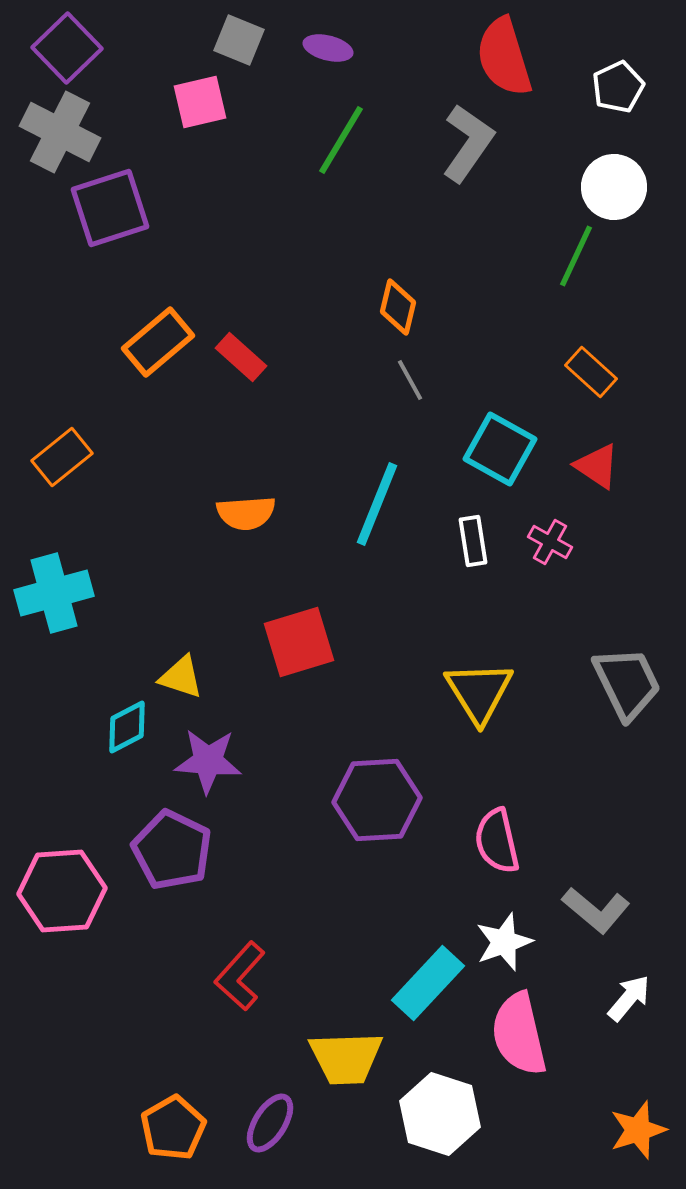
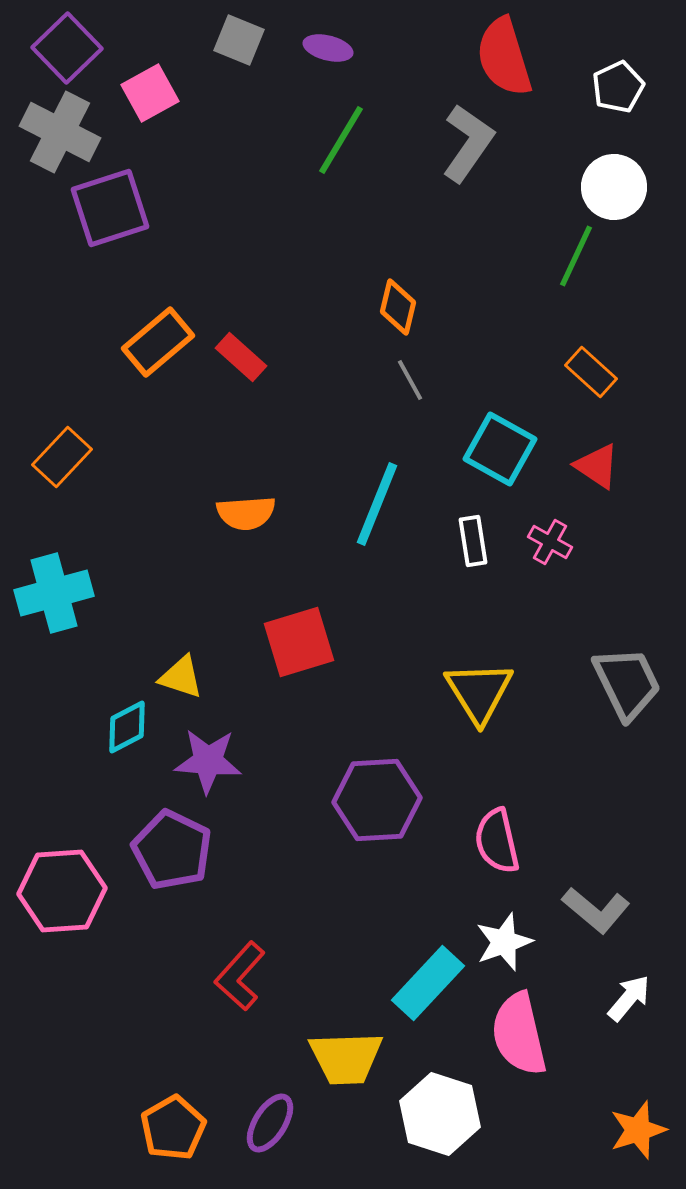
pink square at (200, 102): moved 50 px left, 9 px up; rotated 16 degrees counterclockwise
orange rectangle at (62, 457): rotated 8 degrees counterclockwise
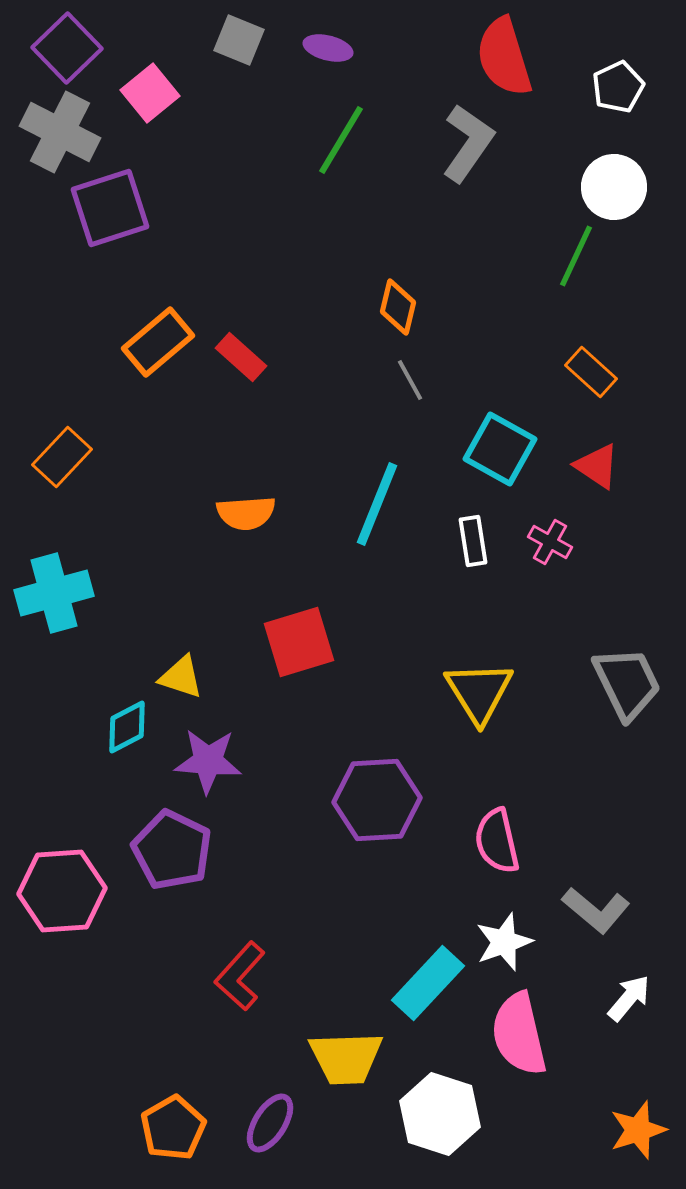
pink square at (150, 93): rotated 10 degrees counterclockwise
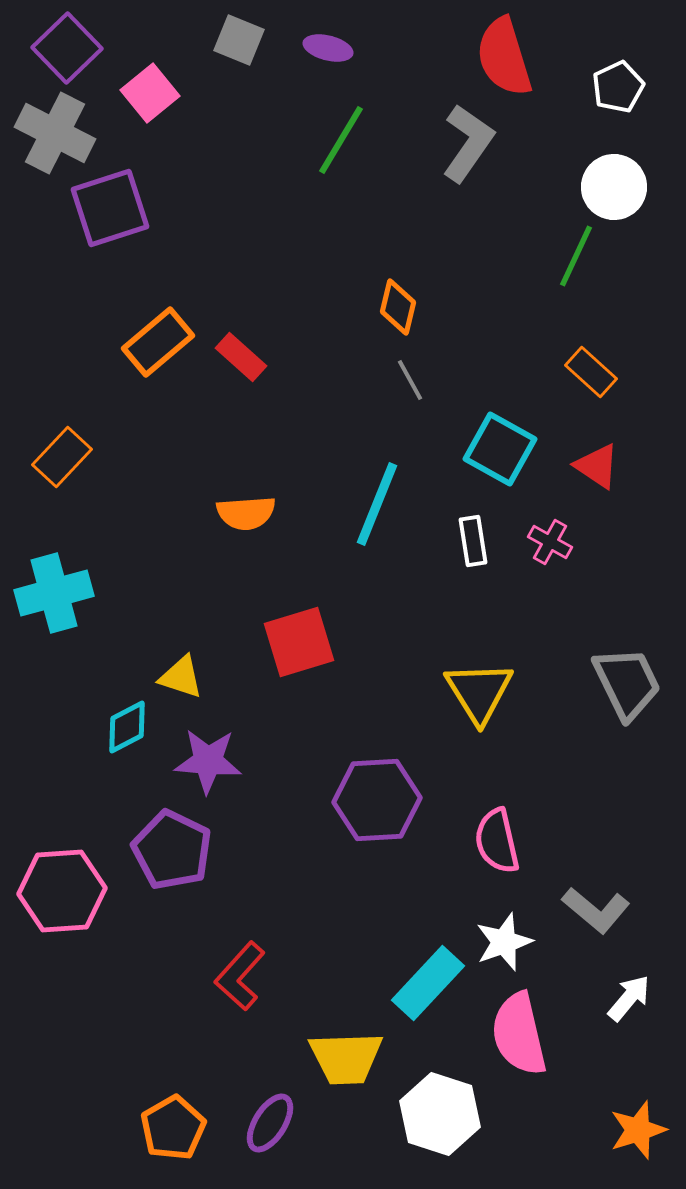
gray cross at (60, 132): moved 5 px left, 1 px down
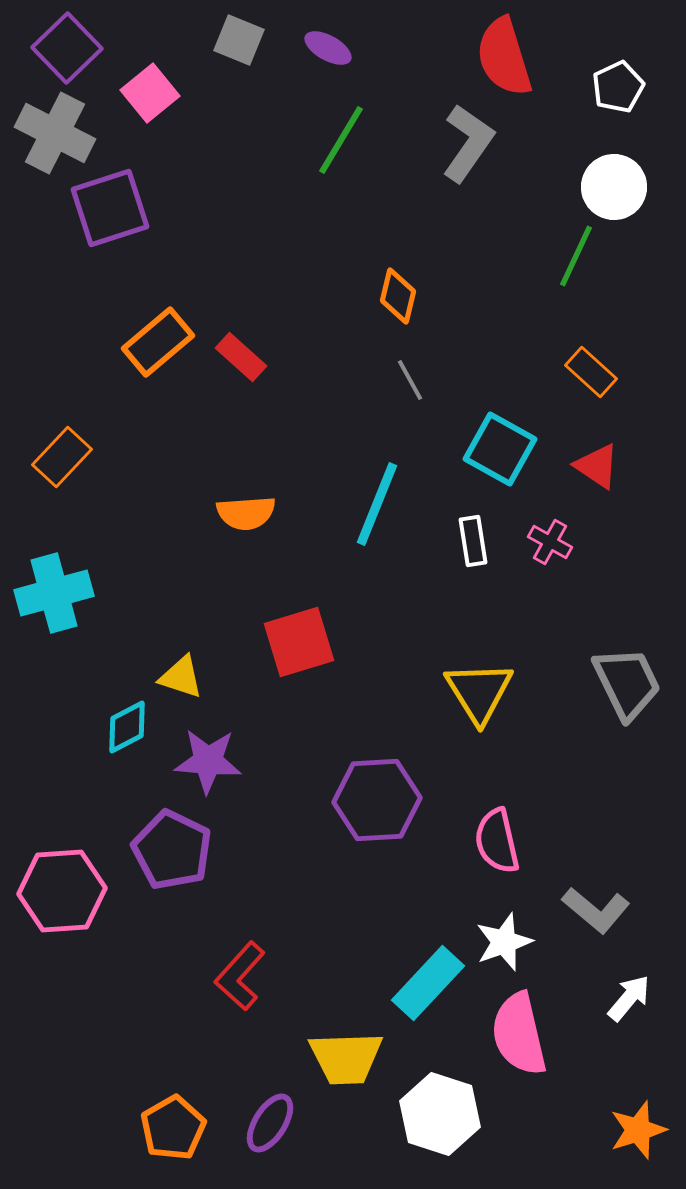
purple ellipse at (328, 48): rotated 15 degrees clockwise
orange diamond at (398, 307): moved 11 px up
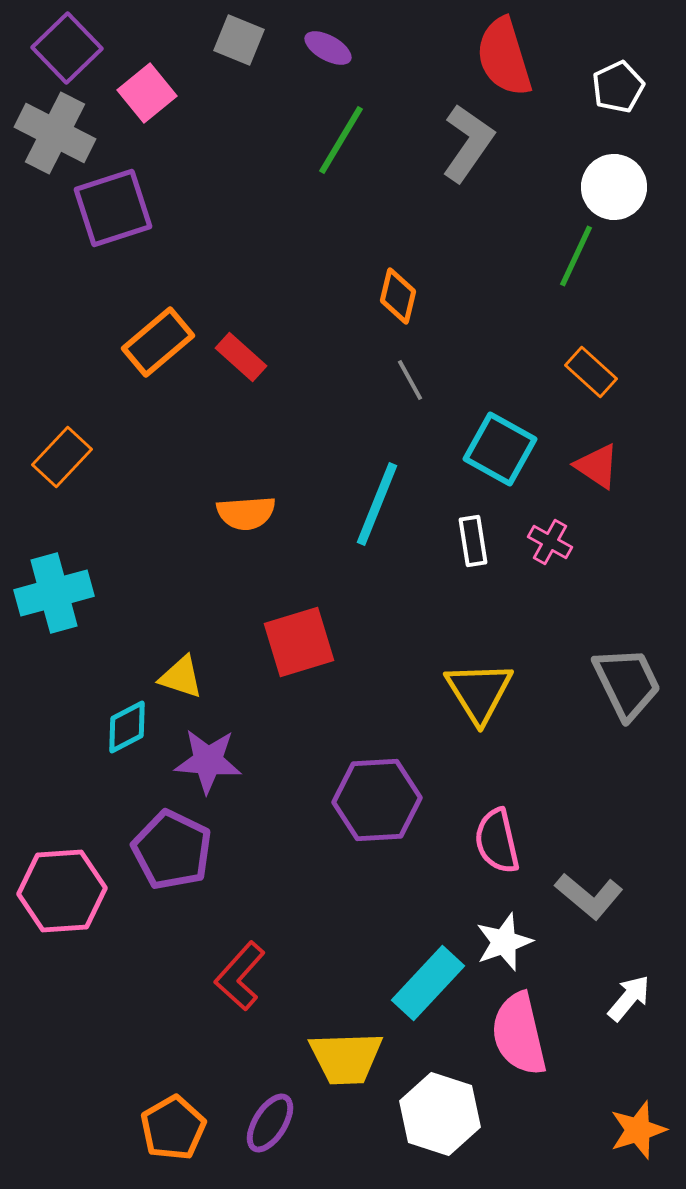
pink square at (150, 93): moved 3 px left
purple square at (110, 208): moved 3 px right
gray L-shape at (596, 910): moved 7 px left, 14 px up
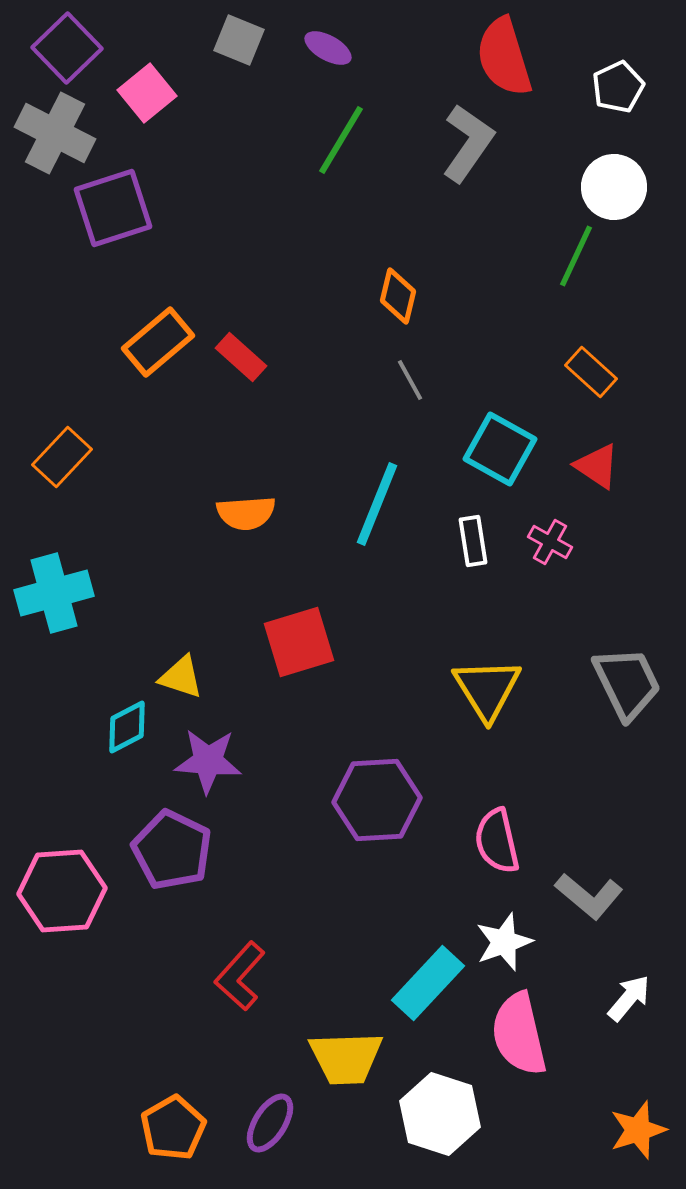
yellow triangle at (479, 692): moved 8 px right, 3 px up
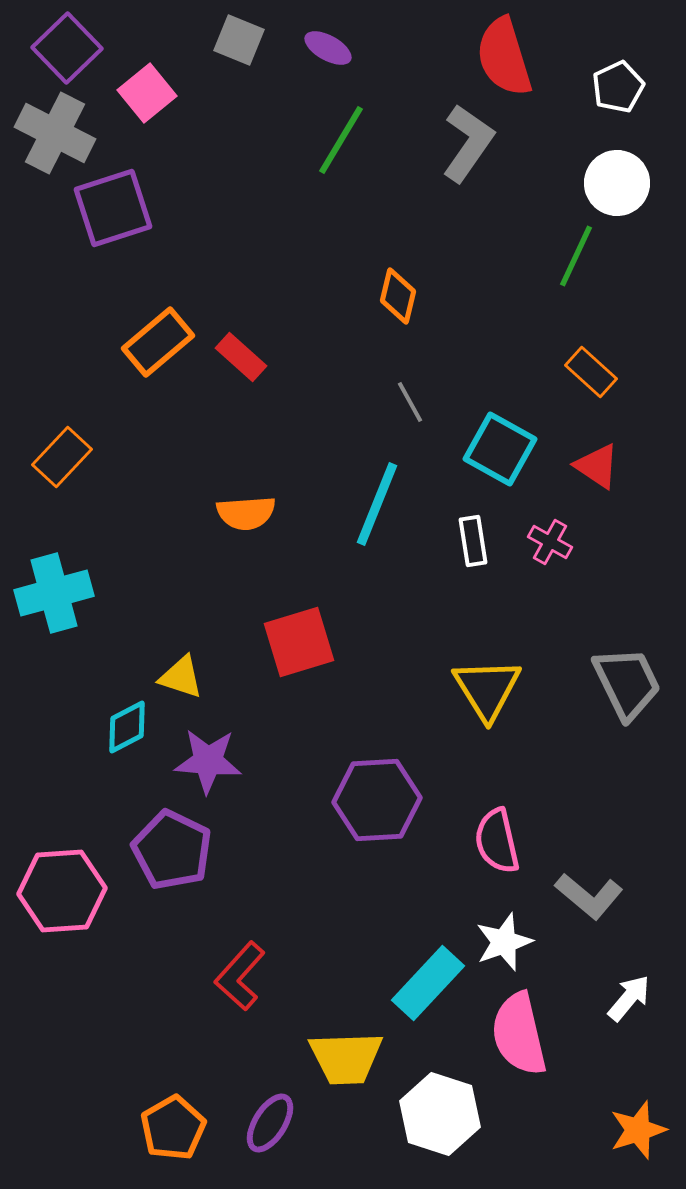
white circle at (614, 187): moved 3 px right, 4 px up
gray line at (410, 380): moved 22 px down
